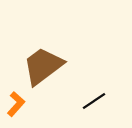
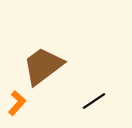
orange L-shape: moved 1 px right, 1 px up
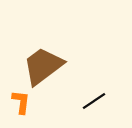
orange L-shape: moved 4 px right, 1 px up; rotated 35 degrees counterclockwise
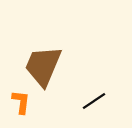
brown trapezoid: rotated 30 degrees counterclockwise
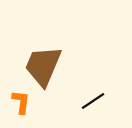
black line: moved 1 px left
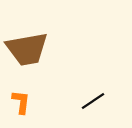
brown trapezoid: moved 16 px left, 17 px up; rotated 123 degrees counterclockwise
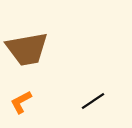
orange L-shape: rotated 125 degrees counterclockwise
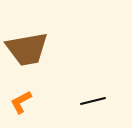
black line: rotated 20 degrees clockwise
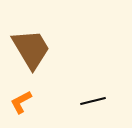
brown trapezoid: moved 4 px right; rotated 111 degrees counterclockwise
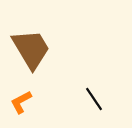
black line: moved 1 px right, 2 px up; rotated 70 degrees clockwise
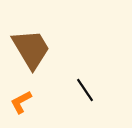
black line: moved 9 px left, 9 px up
